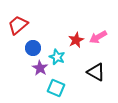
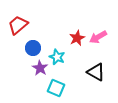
red star: moved 1 px right, 2 px up
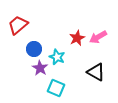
blue circle: moved 1 px right, 1 px down
